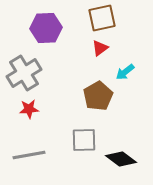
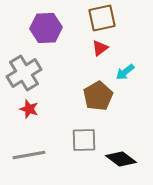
red star: rotated 24 degrees clockwise
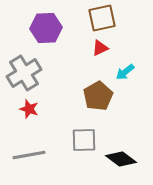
red triangle: rotated 12 degrees clockwise
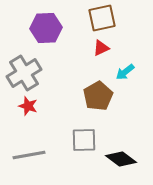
red triangle: moved 1 px right
red star: moved 1 px left, 3 px up
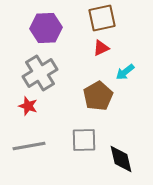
gray cross: moved 16 px right
gray line: moved 9 px up
black diamond: rotated 40 degrees clockwise
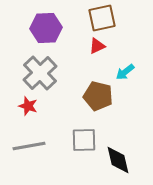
red triangle: moved 4 px left, 2 px up
gray cross: rotated 12 degrees counterclockwise
brown pentagon: rotated 28 degrees counterclockwise
black diamond: moved 3 px left, 1 px down
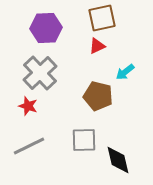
gray line: rotated 16 degrees counterclockwise
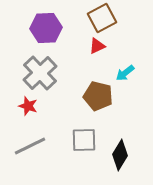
brown square: rotated 16 degrees counterclockwise
cyan arrow: moved 1 px down
gray line: moved 1 px right
black diamond: moved 2 px right, 5 px up; rotated 44 degrees clockwise
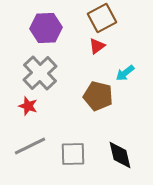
red triangle: rotated 12 degrees counterclockwise
gray square: moved 11 px left, 14 px down
black diamond: rotated 44 degrees counterclockwise
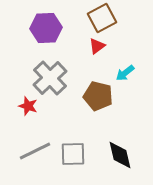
gray cross: moved 10 px right, 5 px down
gray line: moved 5 px right, 5 px down
